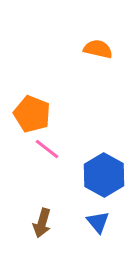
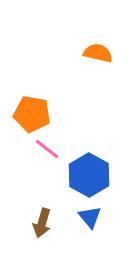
orange semicircle: moved 4 px down
orange pentagon: rotated 12 degrees counterclockwise
blue hexagon: moved 15 px left
blue triangle: moved 8 px left, 5 px up
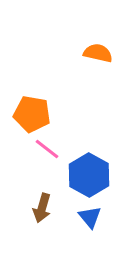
brown arrow: moved 15 px up
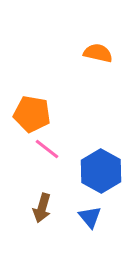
blue hexagon: moved 12 px right, 4 px up
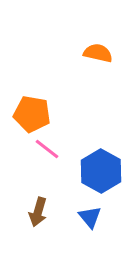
brown arrow: moved 4 px left, 4 px down
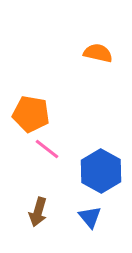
orange pentagon: moved 1 px left
